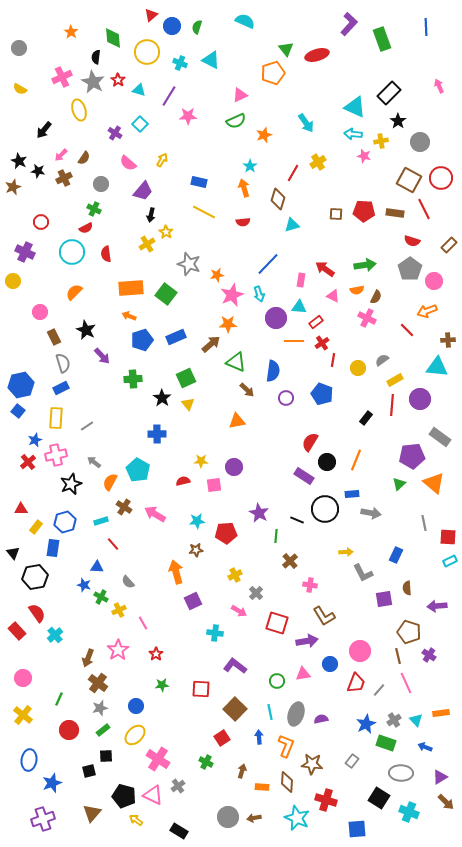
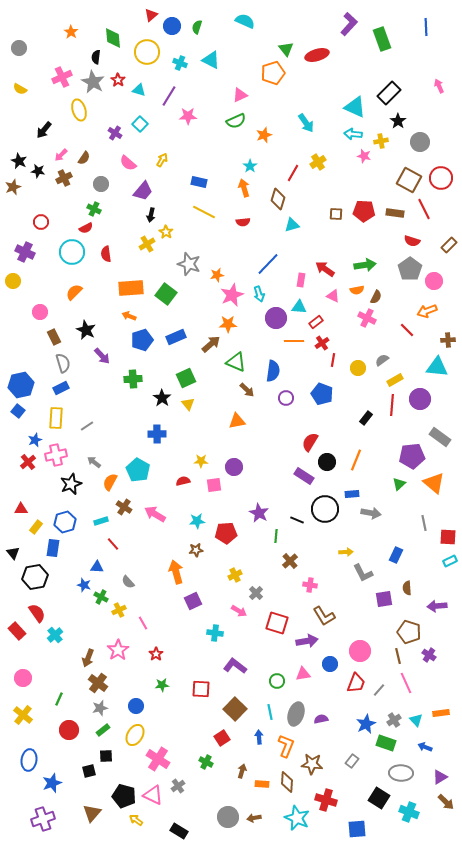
yellow ellipse at (135, 735): rotated 15 degrees counterclockwise
orange rectangle at (262, 787): moved 3 px up
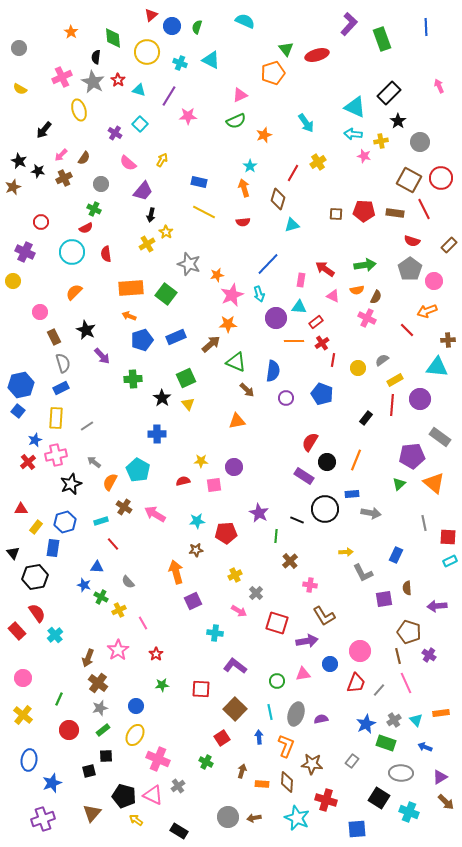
pink cross at (158, 759): rotated 10 degrees counterclockwise
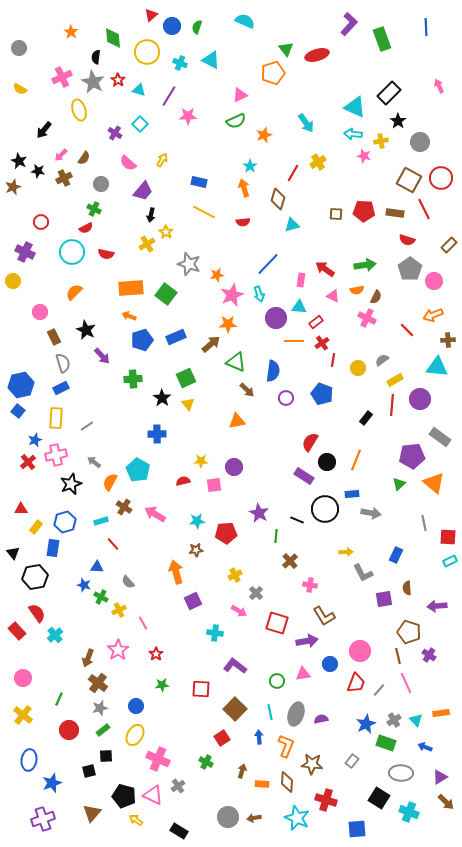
red semicircle at (412, 241): moved 5 px left, 1 px up
red semicircle at (106, 254): rotated 70 degrees counterclockwise
orange arrow at (427, 311): moved 6 px right, 4 px down
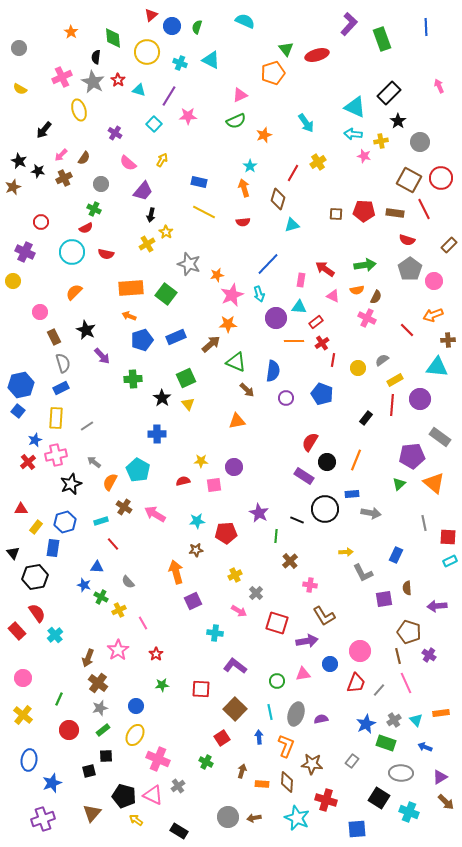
cyan square at (140, 124): moved 14 px right
